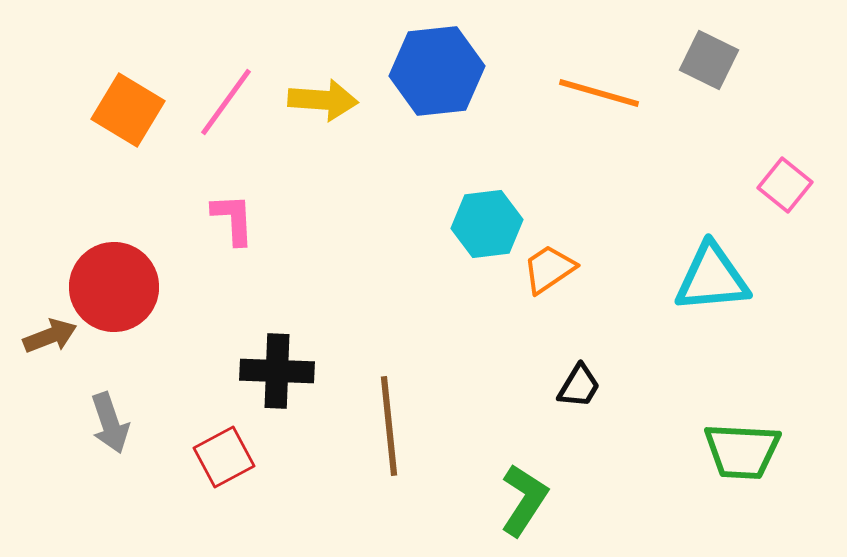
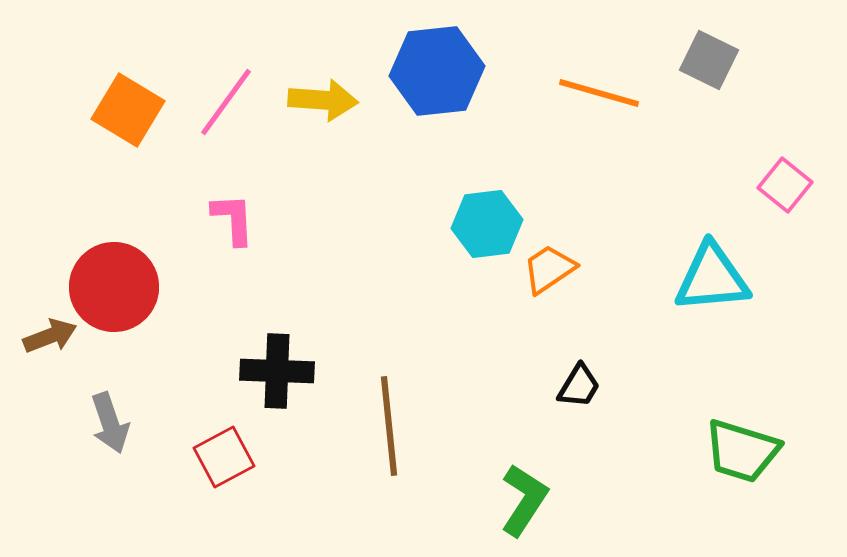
green trapezoid: rotated 14 degrees clockwise
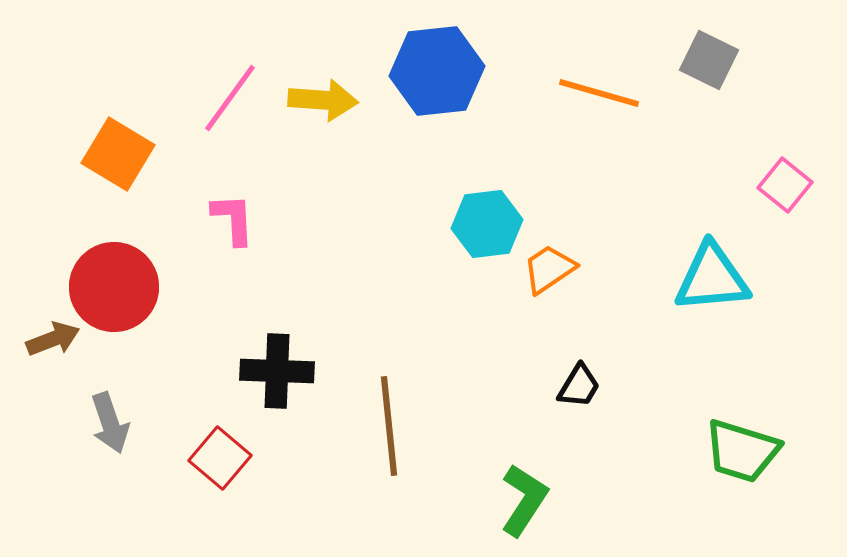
pink line: moved 4 px right, 4 px up
orange square: moved 10 px left, 44 px down
brown arrow: moved 3 px right, 3 px down
red square: moved 4 px left, 1 px down; rotated 22 degrees counterclockwise
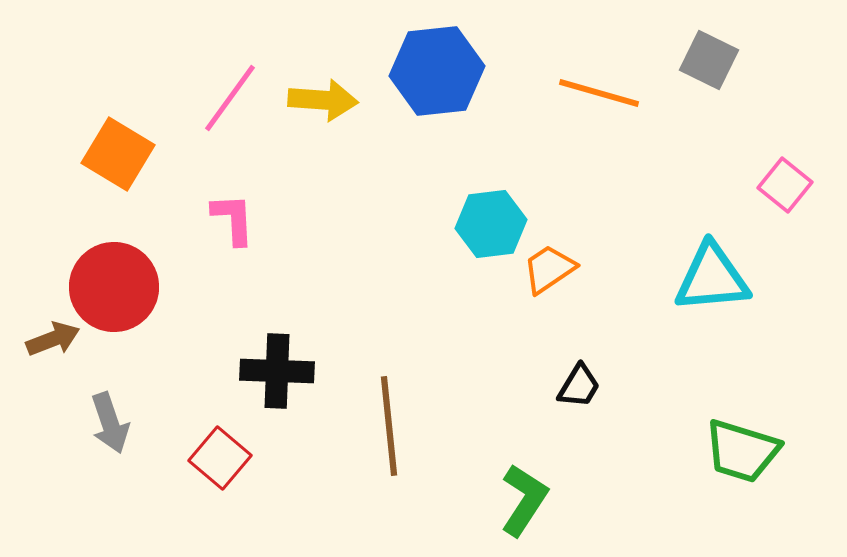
cyan hexagon: moved 4 px right
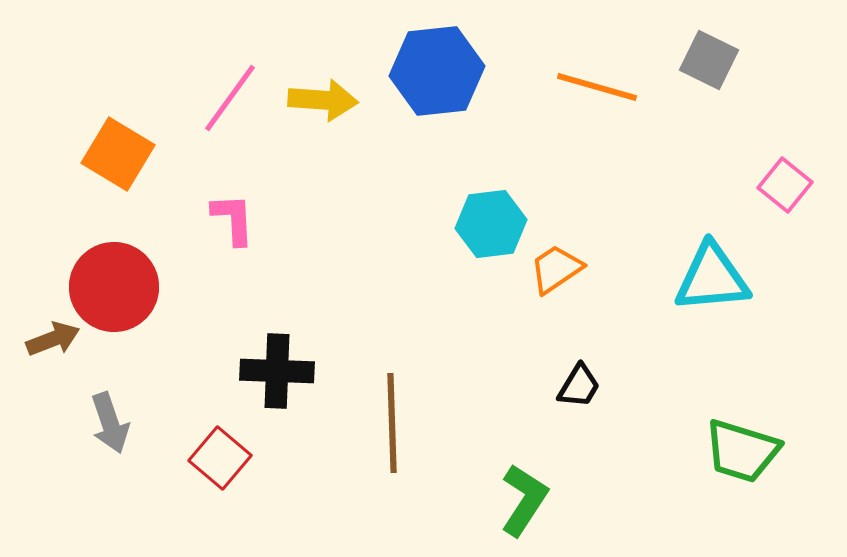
orange line: moved 2 px left, 6 px up
orange trapezoid: moved 7 px right
brown line: moved 3 px right, 3 px up; rotated 4 degrees clockwise
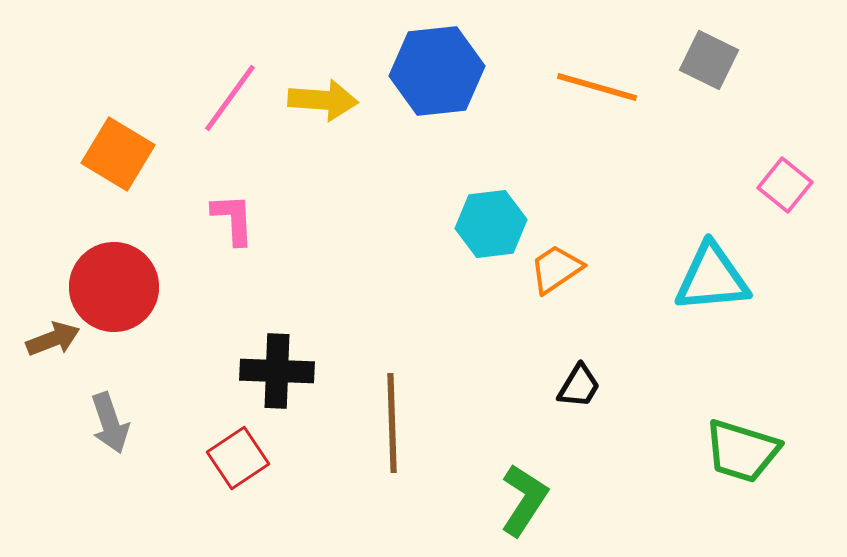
red square: moved 18 px right; rotated 16 degrees clockwise
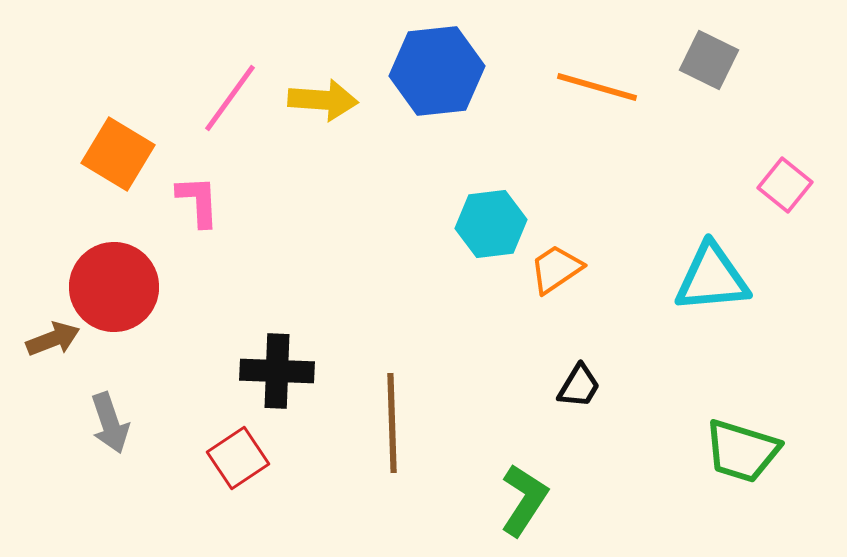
pink L-shape: moved 35 px left, 18 px up
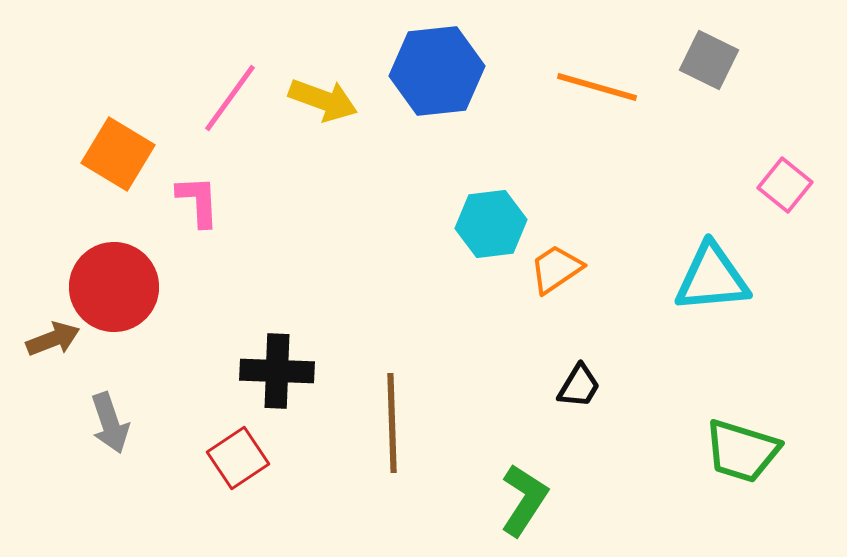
yellow arrow: rotated 16 degrees clockwise
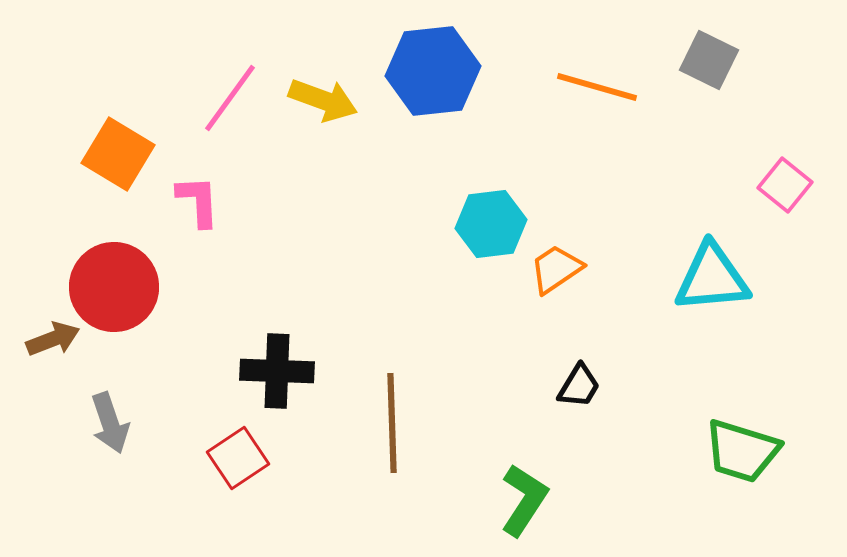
blue hexagon: moved 4 px left
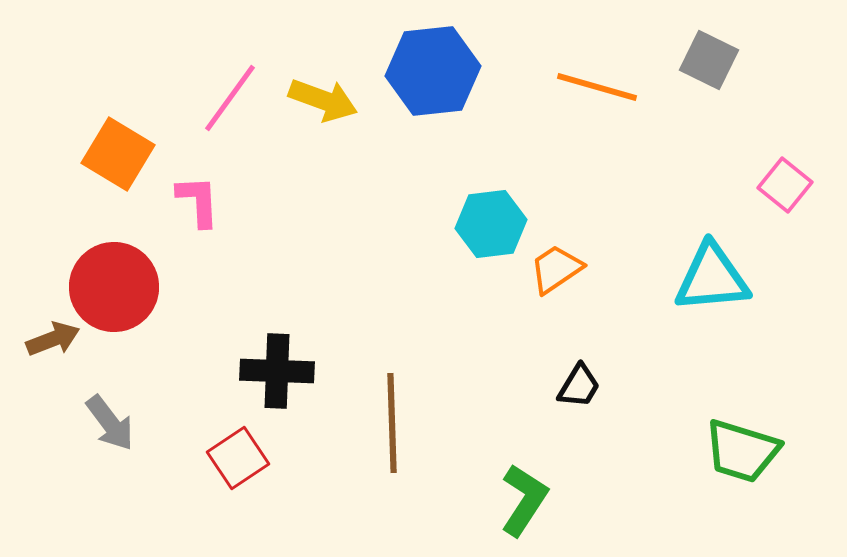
gray arrow: rotated 18 degrees counterclockwise
